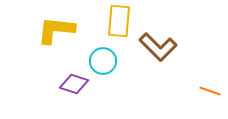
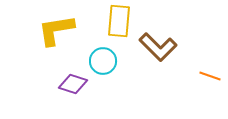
yellow L-shape: rotated 15 degrees counterclockwise
purple diamond: moved 1 px left
orange line: moved 15 px up
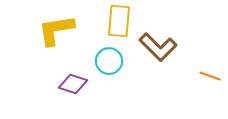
cyan circle: moved 6 px right
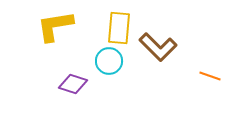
yellow rectangle: moved 7 px down
yellow L-shape: moved 1 px left, 4 px up
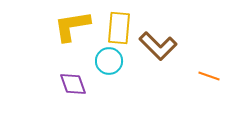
yellow L-shape: moved 17 px right
brown L-shape: moved 1 px up
orange line: moved 1 px left
purple diamond: rotated 52 degrees clockwise
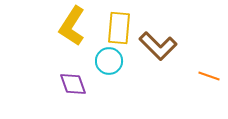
yellow L-shape: rotated 48 degrees counterclockwise
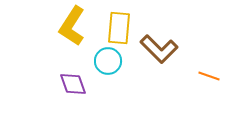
brown L-shape: moved 1 px right, 3 px down
cyan circle: moved 1 px left
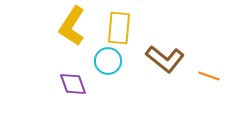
brown L-shape: moved 6 px right, 10 px down; rotated 6 degrees counterclockwise
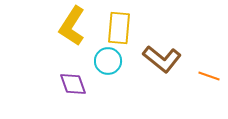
brown L-shape: moved 3 px left
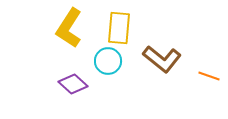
yellow L-shape: moved 3 px left, 2 px down
purple diamond: rotated 28 degrees counterclockwise
